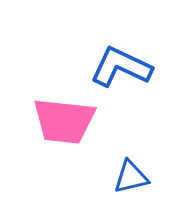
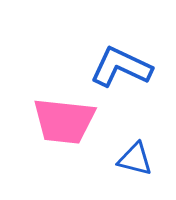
blue triangle: moved 4 px right, 18 px up; rotated 27 degrees clockwise
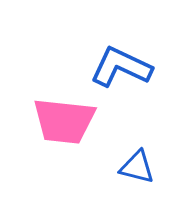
blue triangle: moved 2 px right, 8 px down
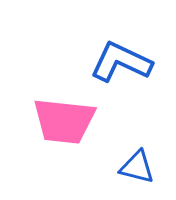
blue L-shape: moved 5 px up
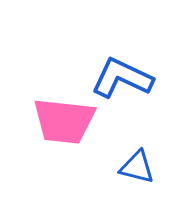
blue L-shape: moved 1 px right, 16 px down
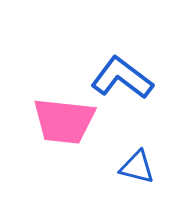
blue L-shape: rotated 12 degrees clockwise
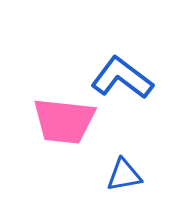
blue triangle: moved 13 px left, 8 px down; rotated 24 degrees counterclockwise
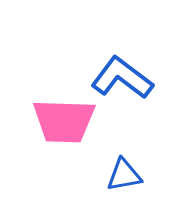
pink trapezoid: rotated 4 degrees counterclockwise
